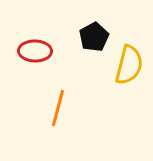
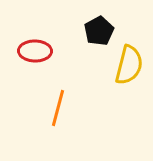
black pentagon: moved 5 px right, 6 px up
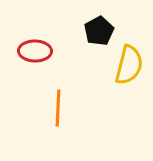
orange line: rotated 12 degrees counterclockwise
